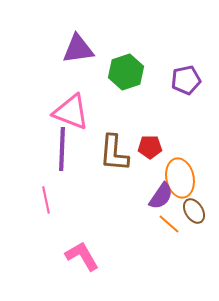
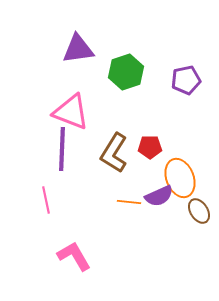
brown L-shape: rotated 27 degrees clockwise
orange ellipse: rotated 9 degrees counterclockwise
purple semicircle: moved 2 px left; rotated 32 degrees clockwise
brown ellipse: moved 5 px right
orange line: moved 40 px left, 22 px up; rotated 35 degrees counterclockwise
pink L-shape: moved 8 px left
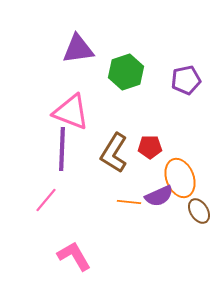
pink line: rotated 52 degrees clockwise
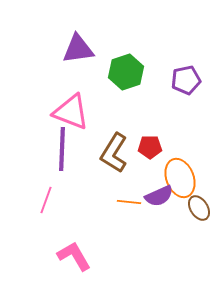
pink line: rotated 20 degrees counterclockwise
brown ellipse: moved 3 px up
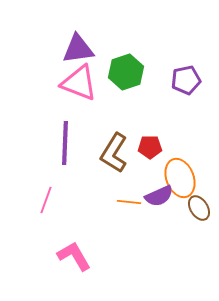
pink triangle: moved 8 px right, 29 px up
purple line: moved 3 px right, 6 px up
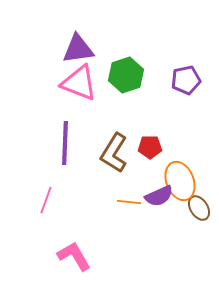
green hexagon: moved 3 px down
orange ellipse: moved 3 px down
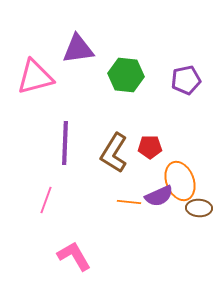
green hexagon: rotated 24 degrees clockwise
pink triangle: moved 44 px left, 6 px up; rotated 36 degrees counterclockwise
brown ellipse: rotated 55 degrees counterclockwise
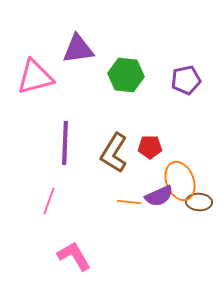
pink line: moved 3 px right, 1 px down
brown ellipse: moved 6 px up
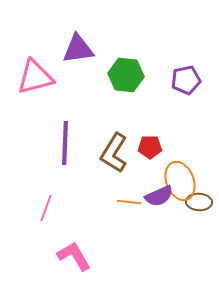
pink line: moved 3 px left, 7 px down
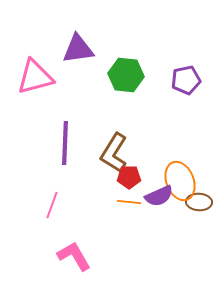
red pentagon: moved 21 px left, 30 px down
pink line: moved 6 px right, 3 px up
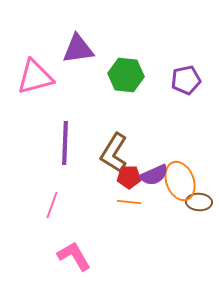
purple semicircle: moved 5 px left, 21 px up
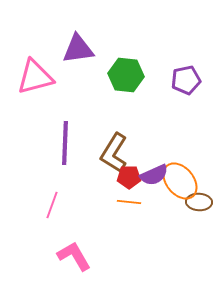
orange ellipse: rotated 18 degrees counterclockwise
